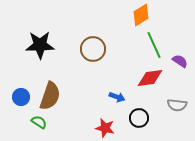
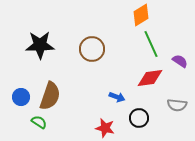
green line: moved 3 px left, 1 px up
brown circle: moved 1 px left
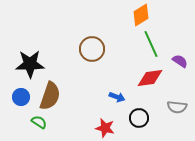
black star: moved 10 px left, 19 px down
gray semicircle: moved 2 px down
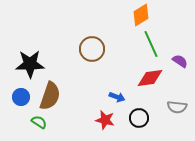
red star: moved 8 px up
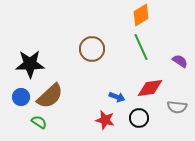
green line: moved 10 px left, 3 px down
red diamond: moved 10 px down
brown semicircle: rotated 28 degrees clockwise
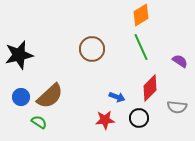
black star: moved 11 px left, 9 px up; rotated 12 degrees counterclockwise
red diamond: rotated 36 degrees counterclockwise
red star: rotated 18 degrees counterclockwise
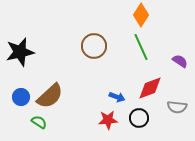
orange diamond: rotated 25 degrees counterclockwise
brown circle: moved 2 px right, 3 px up
black star: moved 1 px right, 3 px up
red diamond: rotated 24 degrees clockwise
red star: moved 3 px right
